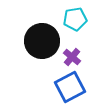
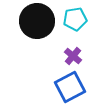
black circle: moved 5 px left, 20 px up
purple cross: moved 1 px right, 1 px up
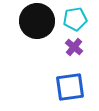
purple cross: moved 1 px right, 9 px up
blue square: rotated 20 degrees clockwise
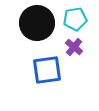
black circle: moved 2 px down
blue square: moved 23 px left, 17 px up
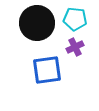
cyan pentagon: rotated 15 degrees clockwise
purple cross: moved 1 px right; rotated 24 degrees clockwise
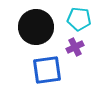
cyan pentagon: moved 4 px right
black circle: moved 1 px left, 4 px down
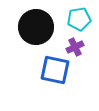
cyan pentagon: rotated 15 degrees counterclockwise
blue square: moved 8 px right; rotated 20 degrees clockwise
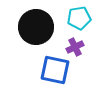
cyan pentagon: moved 1 px up
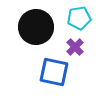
purple cross: rotated 18 degrees counterclockwise
blue square: moved 1 px left, 2 px down
